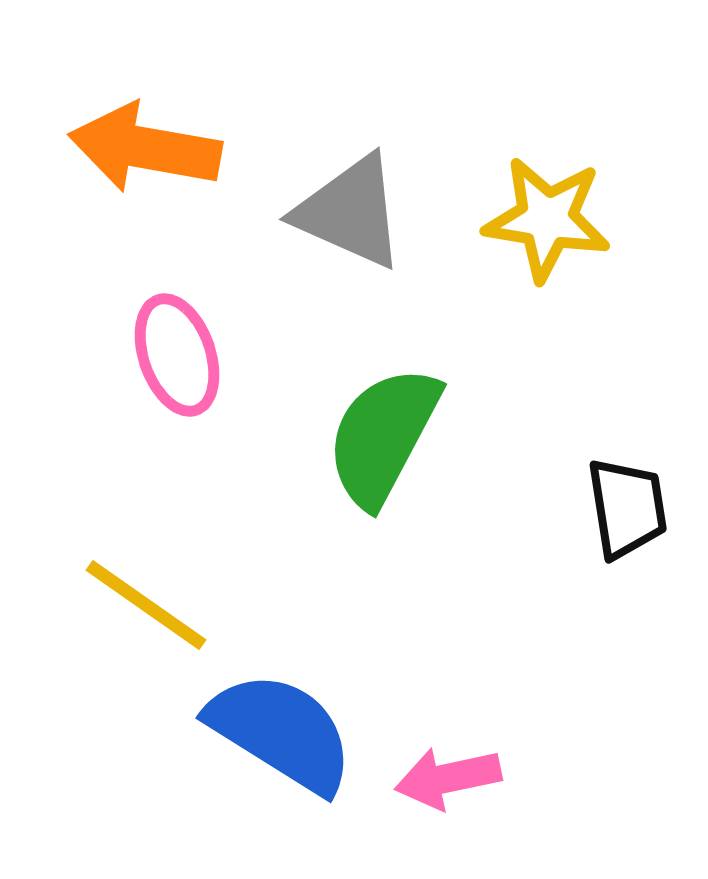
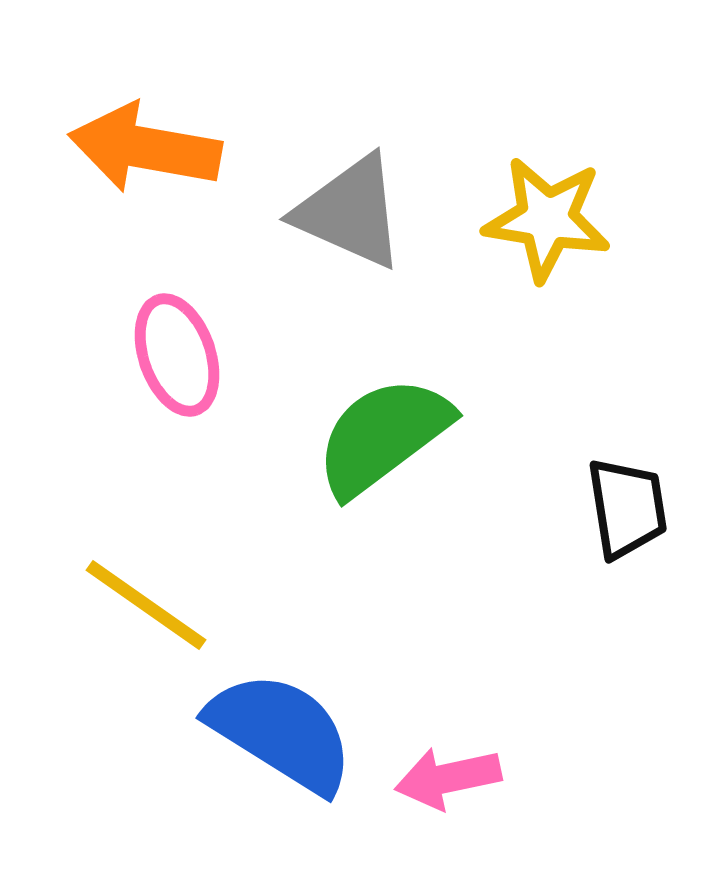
green semicircle: rotated 25 degrees clockwise
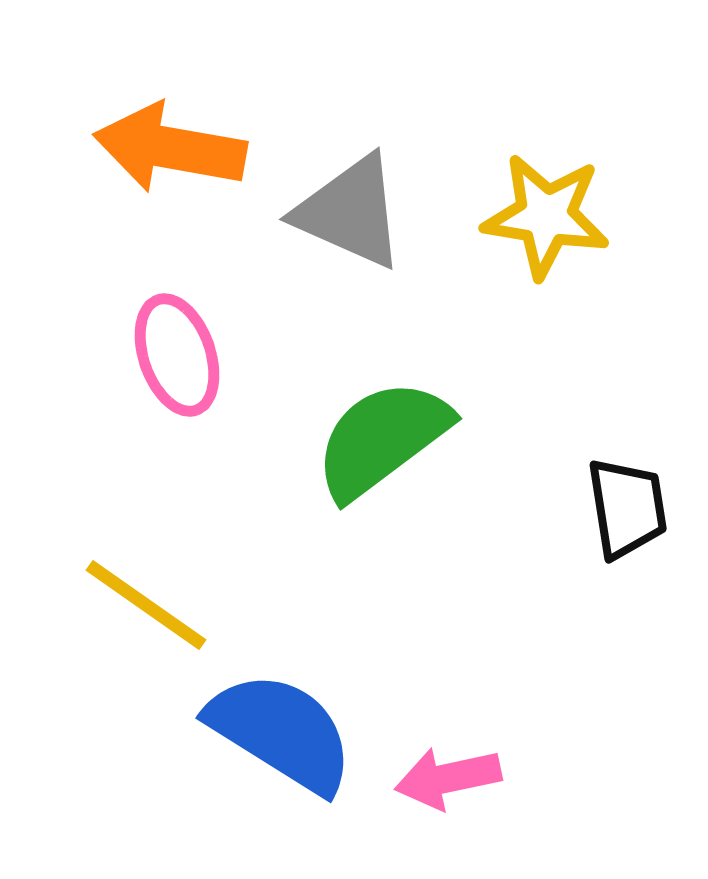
orange arrow: moved 25 px right
yellow star: moved 1 px left, 3 px up
green semicircle: moved 1 px left, 3 px down
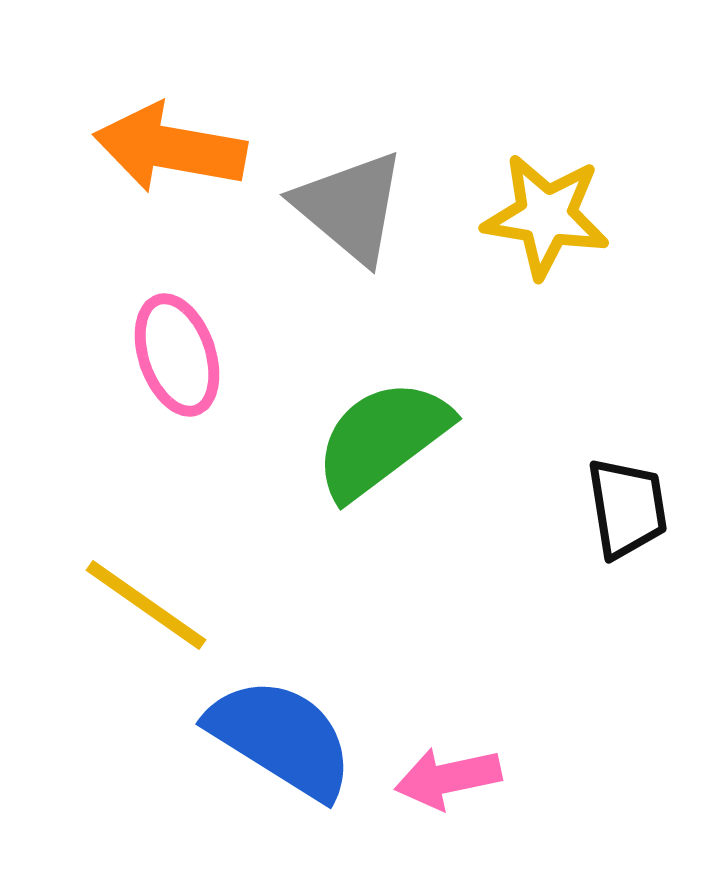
gray triangle: moved 5 px up; rotated 16 degrees clockwise
blue semicircle: moved 6 px down
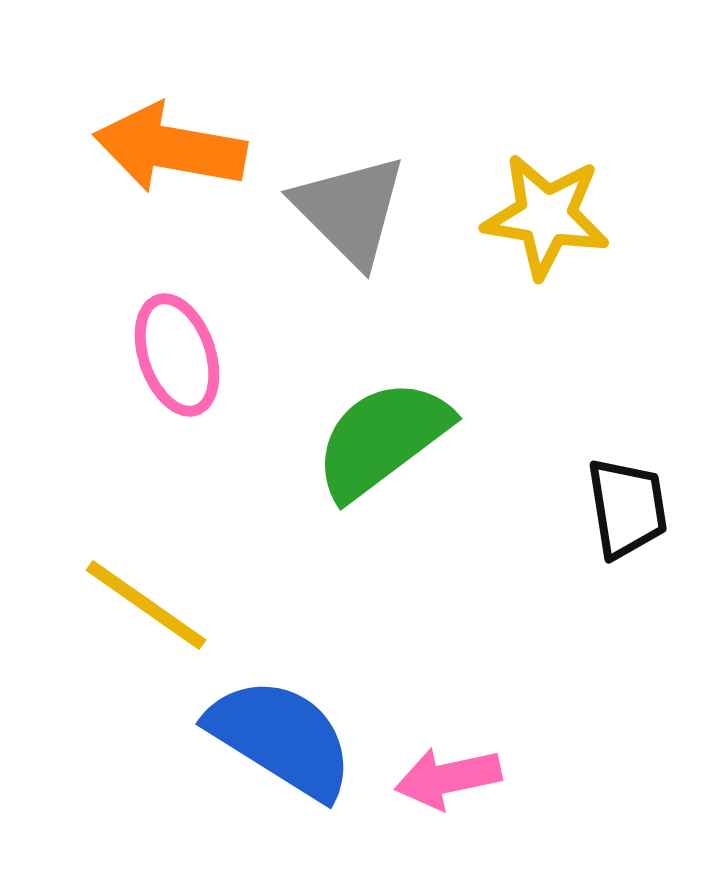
gray triangle: moved 3 px down; rotated 5 degrees clockwise
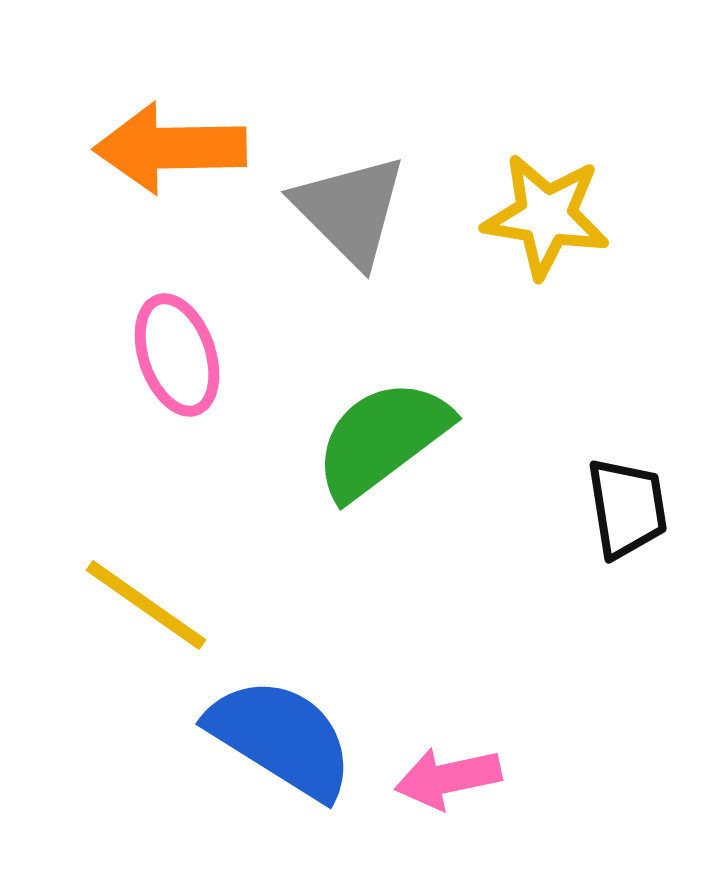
orange arrow: rotated 11 degrees counterclockwise
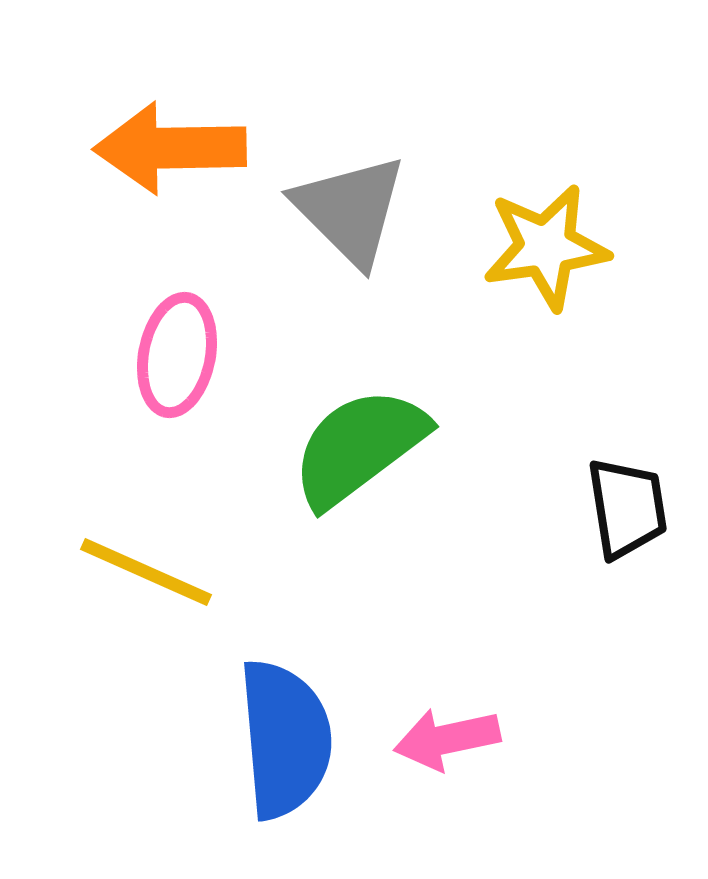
yellow star: moved 31 px down; rotated 17 degrees counterclockwise
pink ellipse: rotated 30 degrees clockwise
green semicircle: moved 23 px left, 8 px down
yellow line: moved 33 px up; rotated 11 degrees counterclockwise
blue semicircle: moved 4 px right, 1 px down; rotated 53 degrees clockwise
pink arrow: moved 1 px left, 39 px up
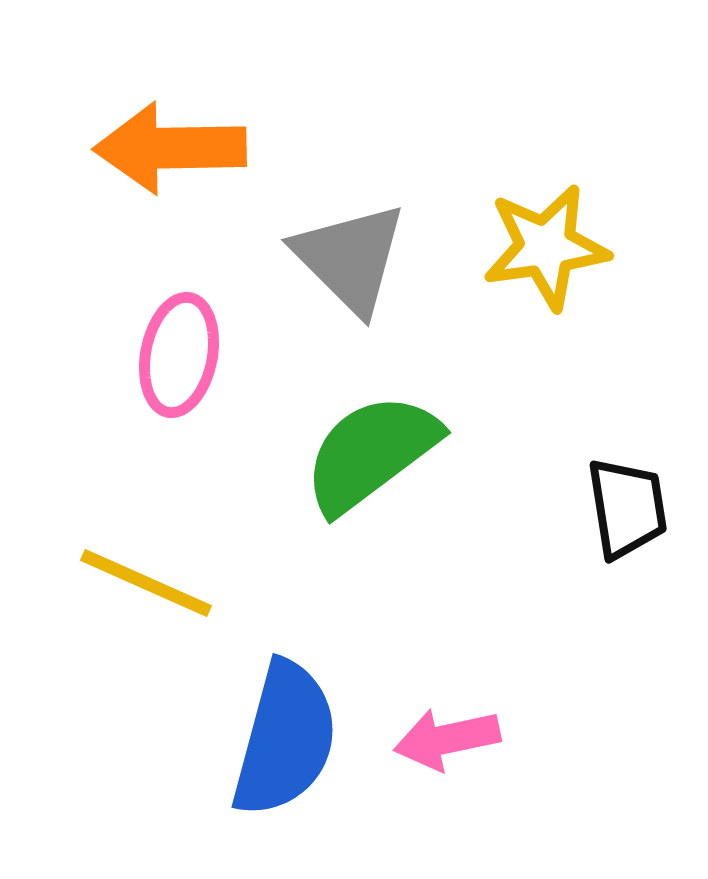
gray triangle: moved 48 px down
pink ellipse: moved 2 px right
green semicircle: moved 12 px right, 6 px down
yellow line: moved 11 px down
blue semicircle: rotated 20 degrees clockwise
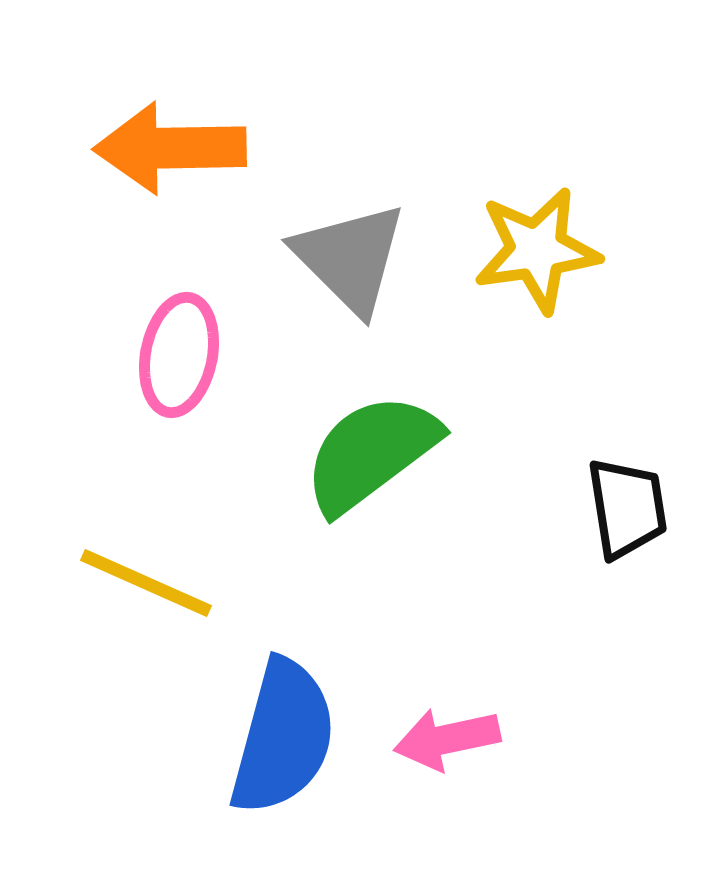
yellow star: moved 9 px left, 3 px down
blue semicircle: moved 2 px left, 2 px up
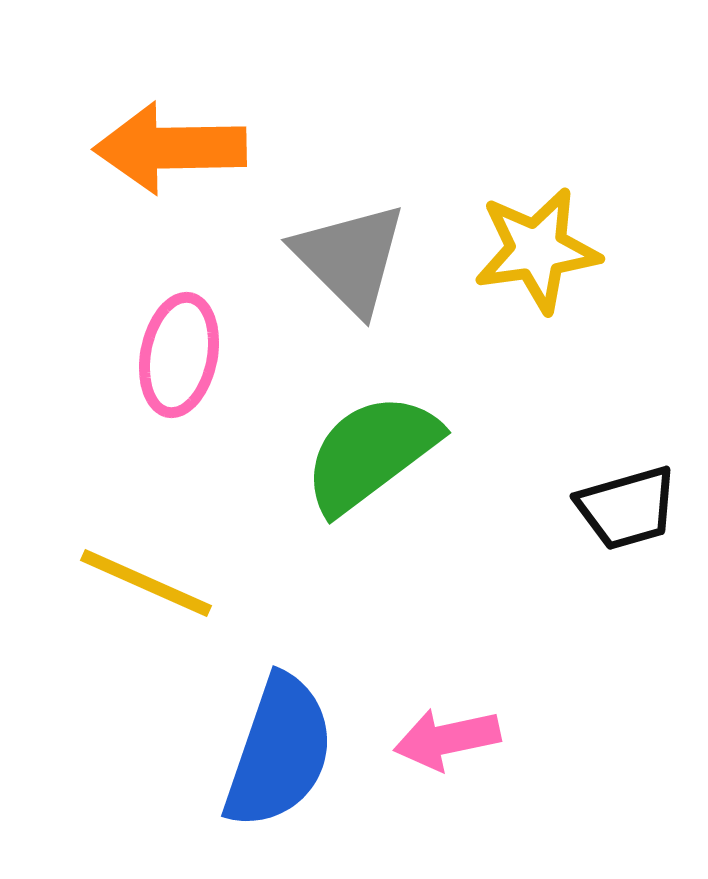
black trapezoid: rotated 83 degrees clockwise
blue semicircle: moved 4 px left, 15 px down; rotated 4 degrees clockwise
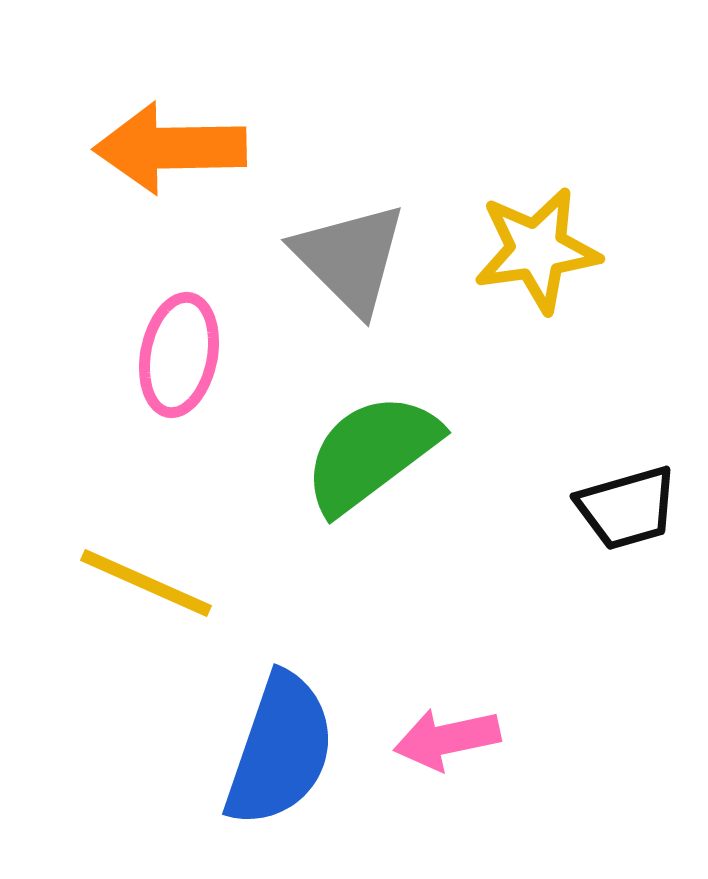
blue semicircle: moved 1 px right, 2 px up
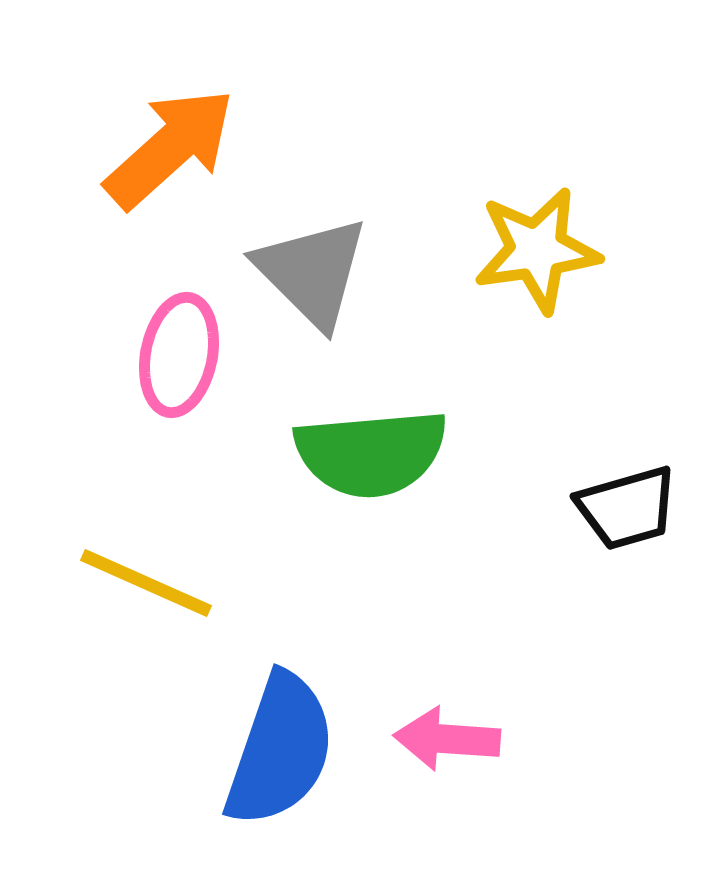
orange arrow: rotated 139 degrees clockwise
gray triangle: moved 38 px left, 14 px down
green semicircle: rotated 148 degrees counterclockwise
pink arrow: rotated 16 degrees clockwise
